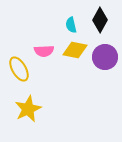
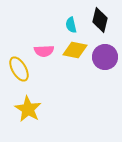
black diamond: rotated 15 degrees counterclockwise
yellow star: rotated 16 degrees counterclockwise
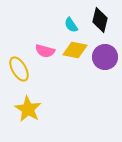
cyan semicircle: rotated 21 degrees counterclockwise
pink semicircle: moved 1 px right; rotated 18 degrees clockwise
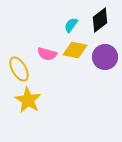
black diamond: rotated 40 degrees clockwise
cyan semicircle: rotated 70 degrees clockwise
pink semicircle: moved 2 px right, 3 px down
yellow star: moved 9 px up
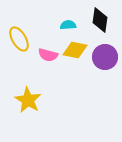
black diamond: rotated 45 degrees counterclockwise
cyan semicircle: moved 3 px left; rotated 49 degrees clockwise
pink semicircle: moved 1 px right, 1 px down
yellow ellipse: moved 30 px up
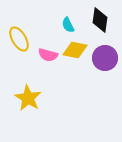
cyan semicircle: rotated 112 degrees counterclockwise
purple circle: moved 1 px down
yellow star: moved 2 px up
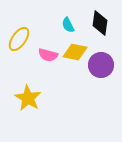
black diamond: moved 3 px down
yellow ellipse: rotated 65 degrees clockwise
yellow diamond: moved 2 px down
purple circle: moved 4 px left, 7 px down
